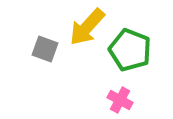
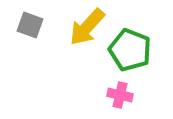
gray square: moved 15 px left, 24 px up
pink cross: moved 5 px up; rotated 15 degrees counterclockwise
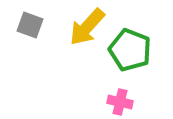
pink cross: moved 7 px down
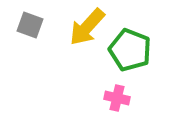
pink cross: moved 3 px left, 4 px up
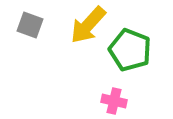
yellow arrow: moved 1 px right, 2 px up
pink cross: moved 3 px left, 3 px down
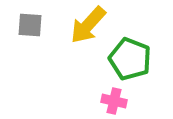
gray square: rotated 16 degrees counterclockwise
green pentagon: moved 9 px down
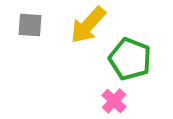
pink cross: rotated 30 degrees clockwise
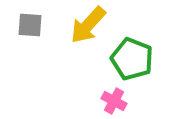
green pentagon: moved 2 px right
pink cross: rotated 15 degrees counterclockwise
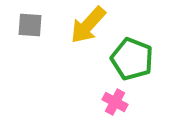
pink cross: moved 1 px right, 1 px down
